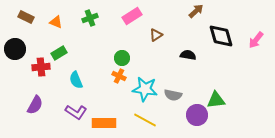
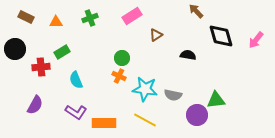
brown arrow: rotated 91 degrees counterclockwise
orange triangle: rotated 24 degrees counterclockwise
green rectangle: moved 3 px right, 1 px up
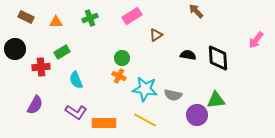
black diamond: moved 3 px left, 22 px down; rotated 12 degrees clockwise
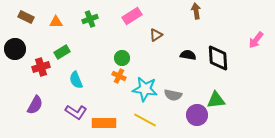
brown arrow: rotated 35 degrees clockwise
green cross: moved 1 px down
red cross: rotated 12 degrees counterclockwise
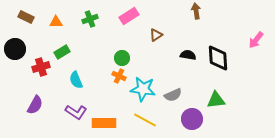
pink rectangle: moved 3 px left
cyan star: moved 2 px left
gray semicircle: rotated 36 degrees counterclockwise
purple circle: moved 5 px left, 4 px down
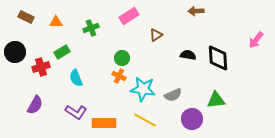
brown arrow: rotated 84 degrees counterclockwise
green cross: moved 1 px right, 9 px down
black circle: moved 3 px down
cyan semicircle: moved 2 px up
